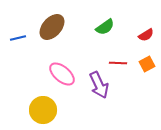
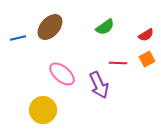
brown ellipse: moved 2 px left
orange square: moved 5 px up
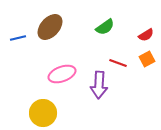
red line: rotated 18 degrees clockwise
pink ellipse: rotated 60 degrees counterclockwise
purple arrow: rotated 28 degrees clockwise
yellow circle: moved 3 px down
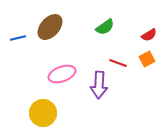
red semicircle: moved 3 px right
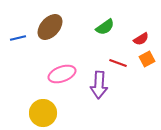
red semicircle: moved 8 px left, 4 px down
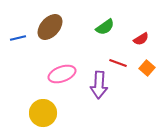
orange square: moved 9 px down; rotated 21 degrees counterclockwise
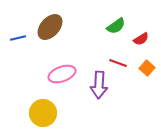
green semicircle: moved 11 px right, 1 px up
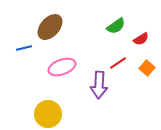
blue line: moved 6 px right, 10 px down
red line: rotated 54 degrees counterclockwise
pink ellipse: moved 7 px up
yellow circle: moved 5 px right, 1 px down
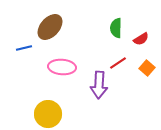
green semicircle: moved 2 px down; rotated 126 degrees clockwise
pink ellipse: rotated 24 degrees clockwise
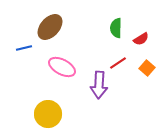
pink ellipse: rotated 24 degrees clockwise
